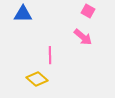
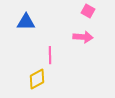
blue triangle: moved 3 px right, 8 px down
pink arrow: rotated 36 degrees counterclockwise
yellow diamond: rotated 70 degrees counterclockwise
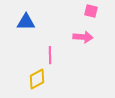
pink square: moved 3 px right; rotated 16 degrees counterclockwise
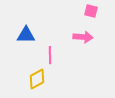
blue triangle: moved 13 px down
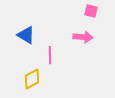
blue triangle: rotated 30 degrees clockwise
yellow diamond: moved 5 px left
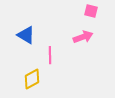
pink arrow: rotated 24 degrees counterclockwise
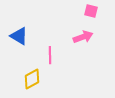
blue triangle: moved 7 px left, 1 px down
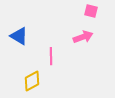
pink line: moved 1 px right, 1 px down
yellow diamond: moved 2 px down
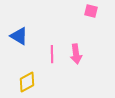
pink arrow: moved 7 px left, 17 px down; rotated 102 degrees clockwise
pink line: moved 1 px right, 2 px up
yellow diamond: moved 5 px left, 1 px down
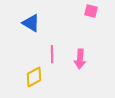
blue triangle: moved 12 px right, 13 px up
pink arrow: moved 4 px right, 5 px down; rotated 12 degrees clockwise
yellow diamond: moved 7 px right, 5 px up
